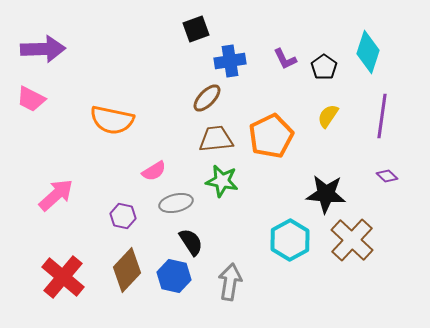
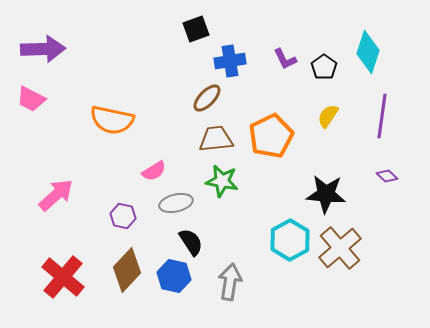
brown cross: moved 12 px left, 8 px down; rotated 6 degrees clockwise
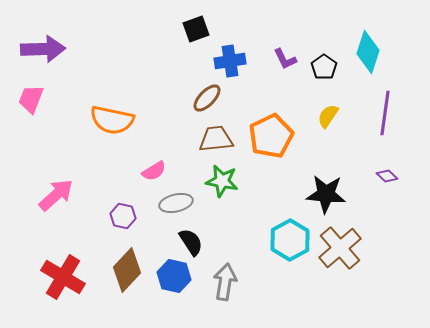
pink trapezoid: rotated 84 degrees clockwise
purple line: moved 3 px right, 3 px up
red cross: rotated 9 degrees counterclockwise
gray arrow: moved 5 px left
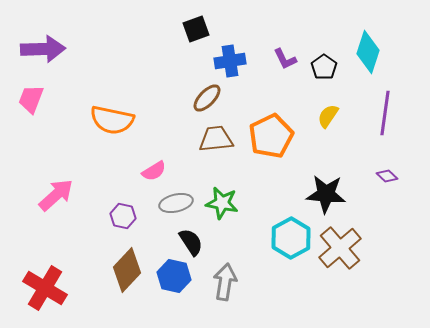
green star: moved 22 px down
cyan hexagon: moved 1 px right, 2 px up
red cross: moved 18 px left, 11 px down
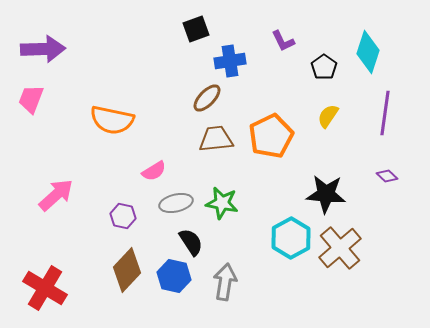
purple L-shape: moved 2 px left, 18 px up
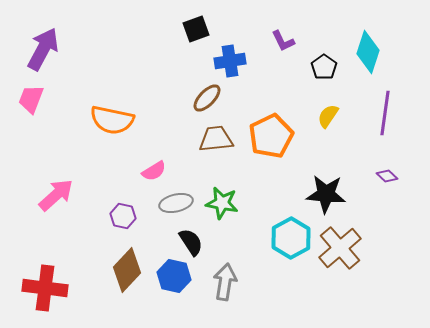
purple arrow: rotated 60 degrees counterclockwise
red cross: rotated 24 degrees counterclockwise
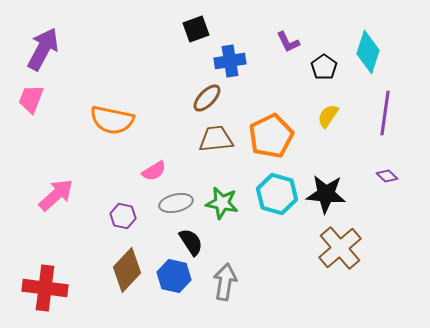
purple L-shape: moved 5 px right, 1 px down
cyan hexagon: moved 14 px left, 44 px up; rotated 15 degrees counterclockwise
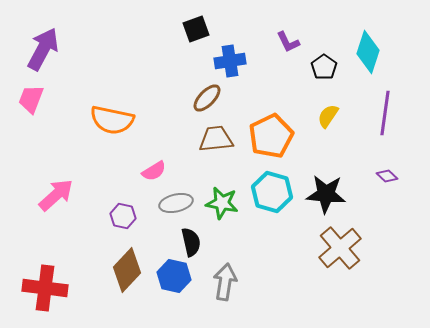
cyan hexagon: moved 5 px left, 2 px up
black semicircle: rotated 20 degrees clockwise
